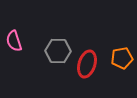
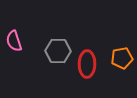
red ellipse: rotated 16 degrees counterclockwise
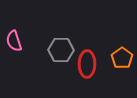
gray hexagon: moved 3 px right, 1 px up
orange pentagon: rotated 25 degrees counterclockwise
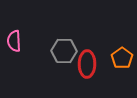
pink semicircle: rotated 15 degrees clockwise
gray hexagon: moved 3 px right, 1 px down
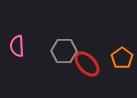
pink semicircle: moved 3 px right, 5 px down
red ellipse: rotated 44 degrees counterclockwise
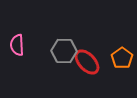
pink semicircle: moved 1 px up
red ellipse: moved 2 px up
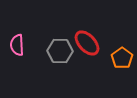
gray hexagon: moved 4 px left
red ellipse: moved 19 px up
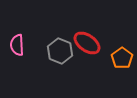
red ellipse: rotated 12 degrees counterclockwise
gray hexagon: rotated 20 degrees clockwise
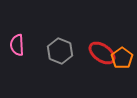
red ellipse: moved 15 px right, 10 px down
